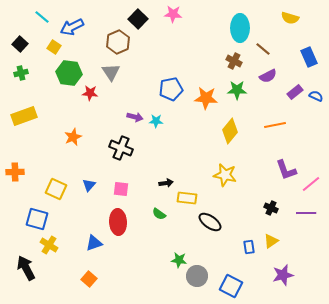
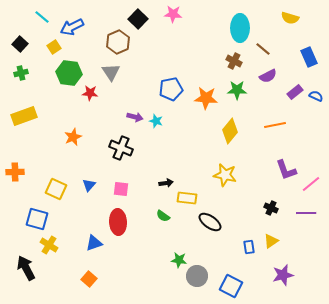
yellow square at (54, 47): rotated 24 degrees clockwise
cyan star at (156, 121): rotated 16 degrees clockwise
green semicircle at (159, 214): moved 4 px right, 2 px down
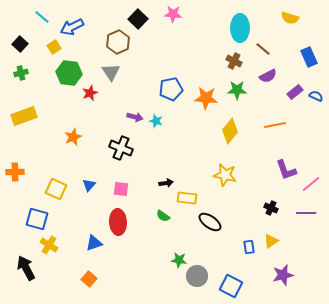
red star at (90, 93): rotated 28 degrees counterclockwise
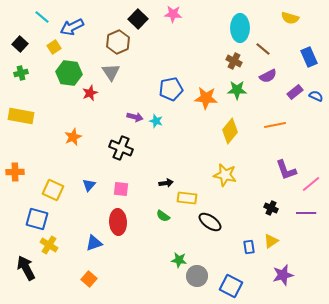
yellow rectangle at (24, 116): moved 3 px left; rotated 30 degrees clockwise
yellow square at (56, 189): moved 3 px left, 1 px down
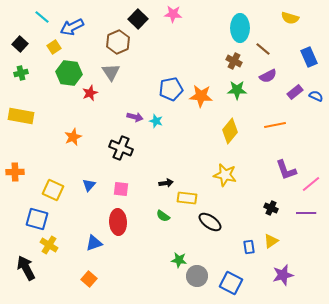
orange star at (206, 98): moved 5 px left, 2 px up
blue square at (231, 286): moved 3 px up
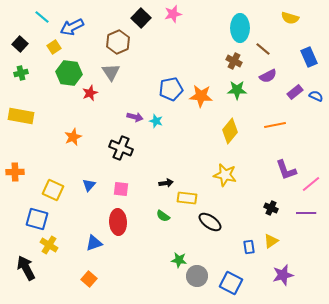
pink star at (173, 14): rotated 18 degrees counterclockwise
black square at (138, 19): moved 3 px right, 1 px up
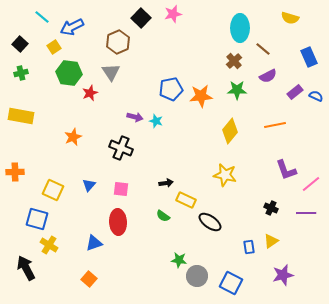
brown cross at (234, 61): rotated 21 degrees clockwise
orange star at (201, 96): rotated 10 degrees counterclockwise
yellow rectangle at (187, 198): moved 1 px left, 2 px down; rotated 18 degrees clockwise
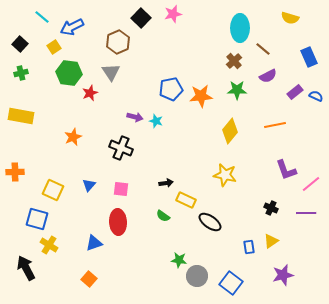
blue square at (231, 283): rotated 10 degrees clockwise
